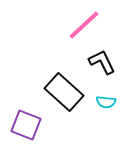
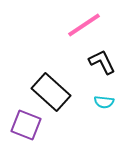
pink line: rotated 9 degrees clockwise
black rectangle: moved 13 px left
cyan semicircle: moved 2 px left
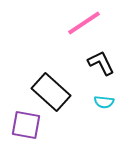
pink line: moved 2 px up
black L-shape: moved 1 px left, 1 px down
purple square: rotated 12 degrees counterclockwise
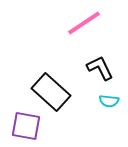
black L-shape: moved 1 px left, 5 px down
cyan semicircle: moved 5 px right, 1 px up
purple square: moved 1 px down
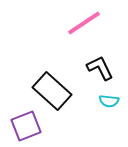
black rectangle: moved 1 px right, 1 px up
purple square: rotated 32 degrees counterclockwise
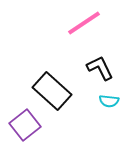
purple square: moved 1 px left, 1 px up; rotated 16 degrees counterclockwise
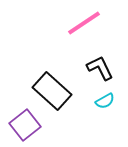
cyan semicircle: moved 4 px left; rotated 36 degrees counterclockwise
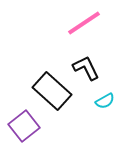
black L-shape: moved 14 px left
purple square: moved 1 px left, 1 px down
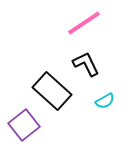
black L-shape: moved 4 px up
purple square: moved 1 px up
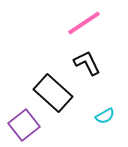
black L-shape: moved 1 px right, 1 px up
black rectangle: moved 1 px right, 2 px down
cyan semicircle: moved 15 px down
